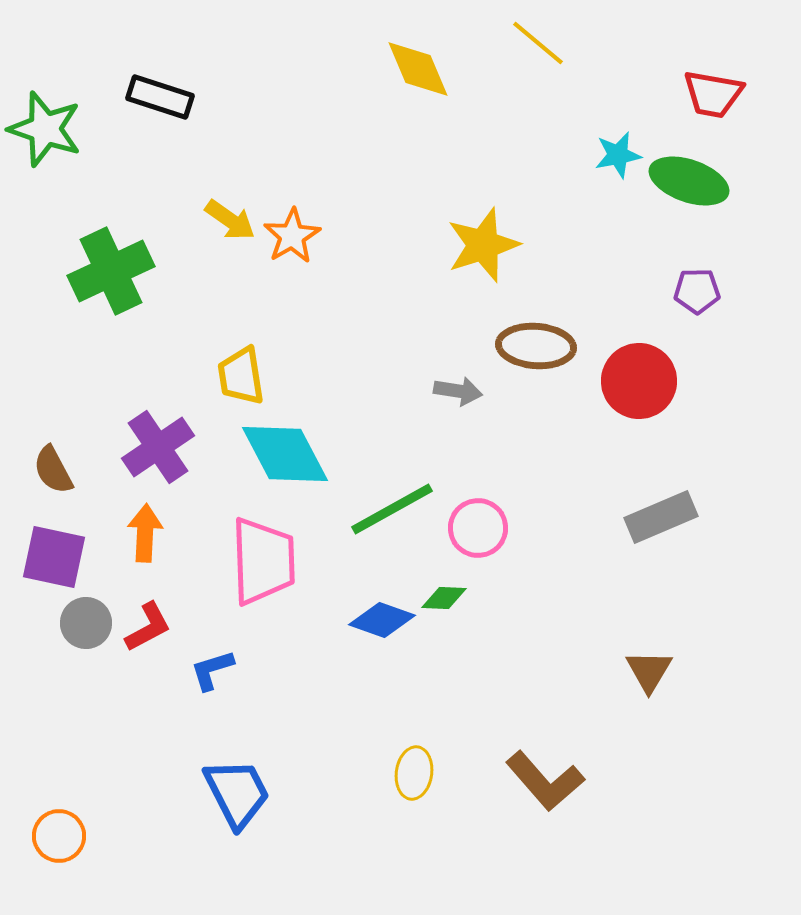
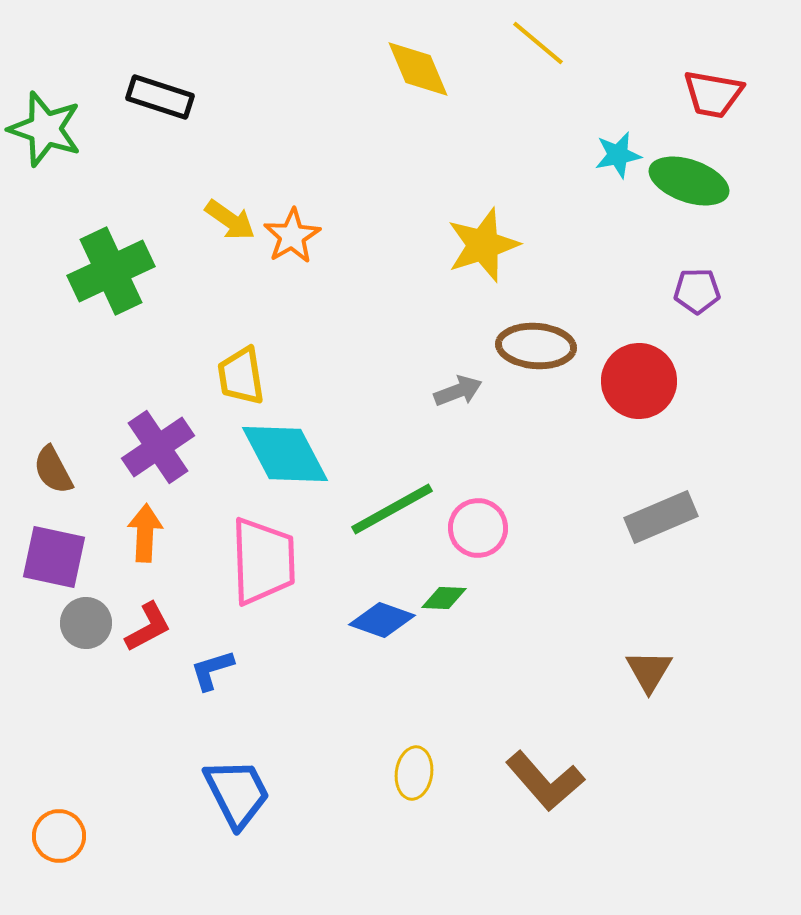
gray arrow: rotated 30 degrees counterclockwise
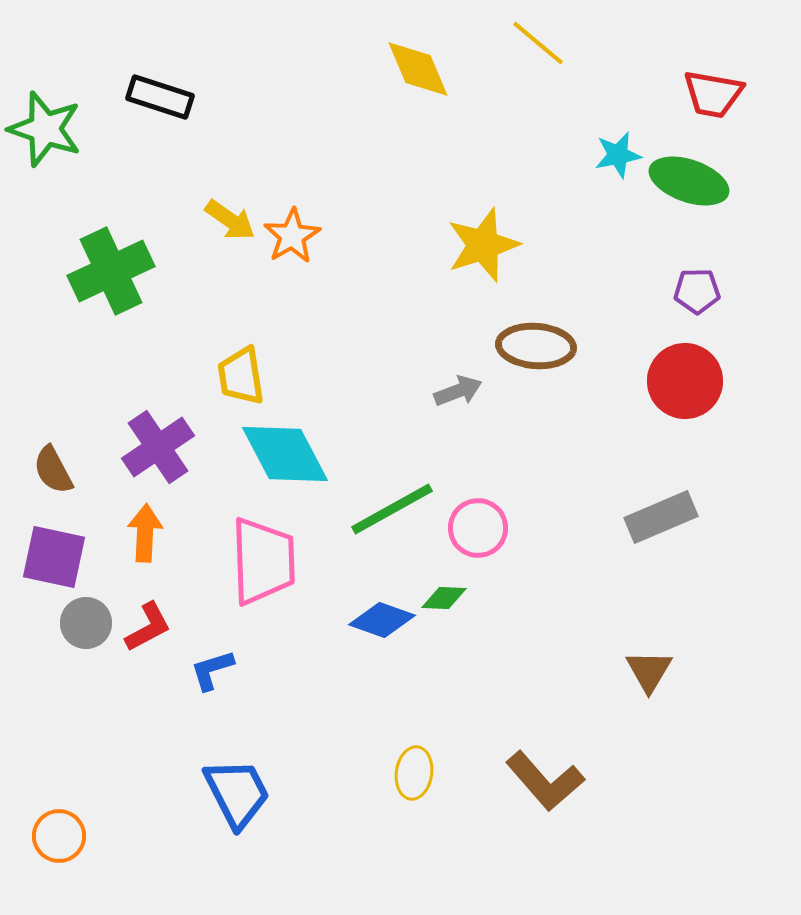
red circle: moved 46 px right
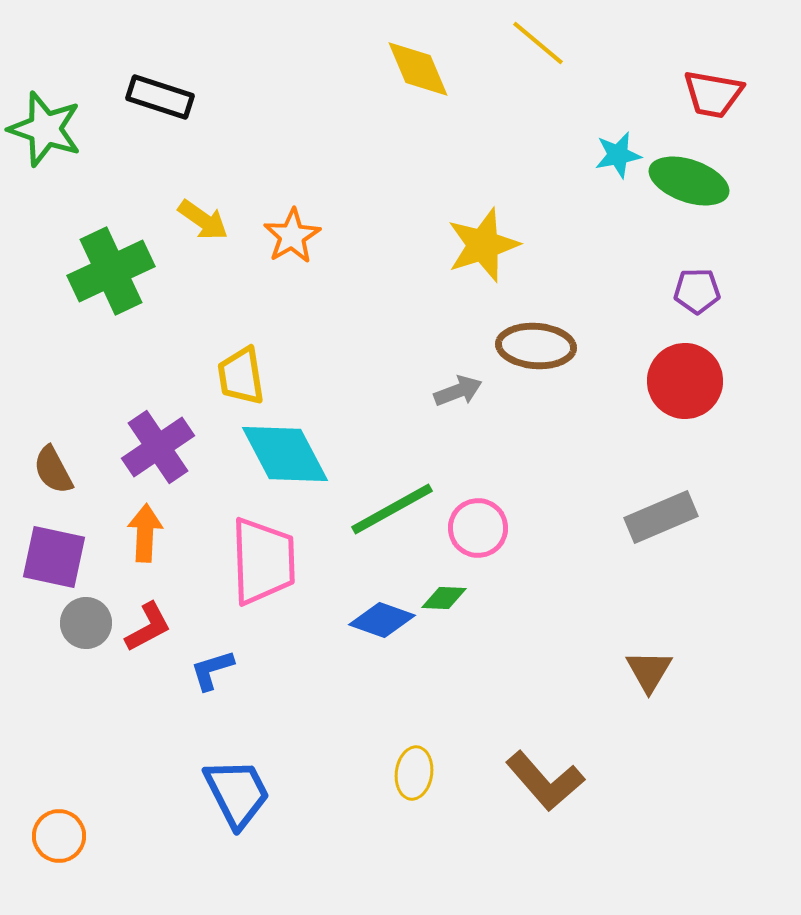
yellow arrow: moved 27 px left
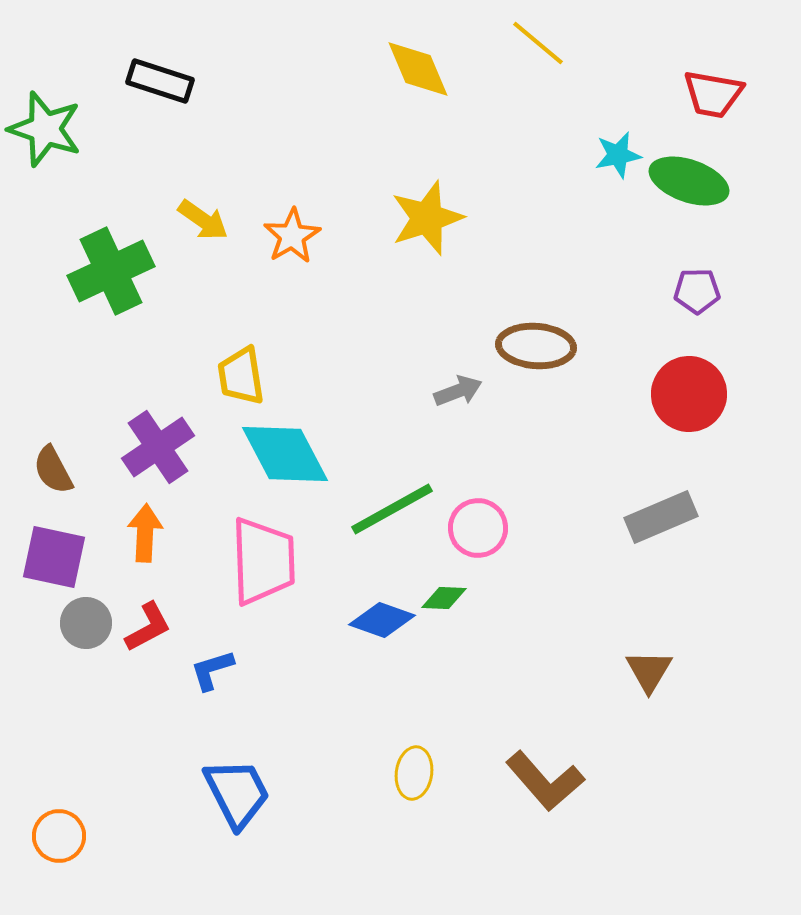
black rectangle: moved 16 px up
yellow star: moved 56 px left, 27 px up
red circle: moved 4 px right, 13 px down
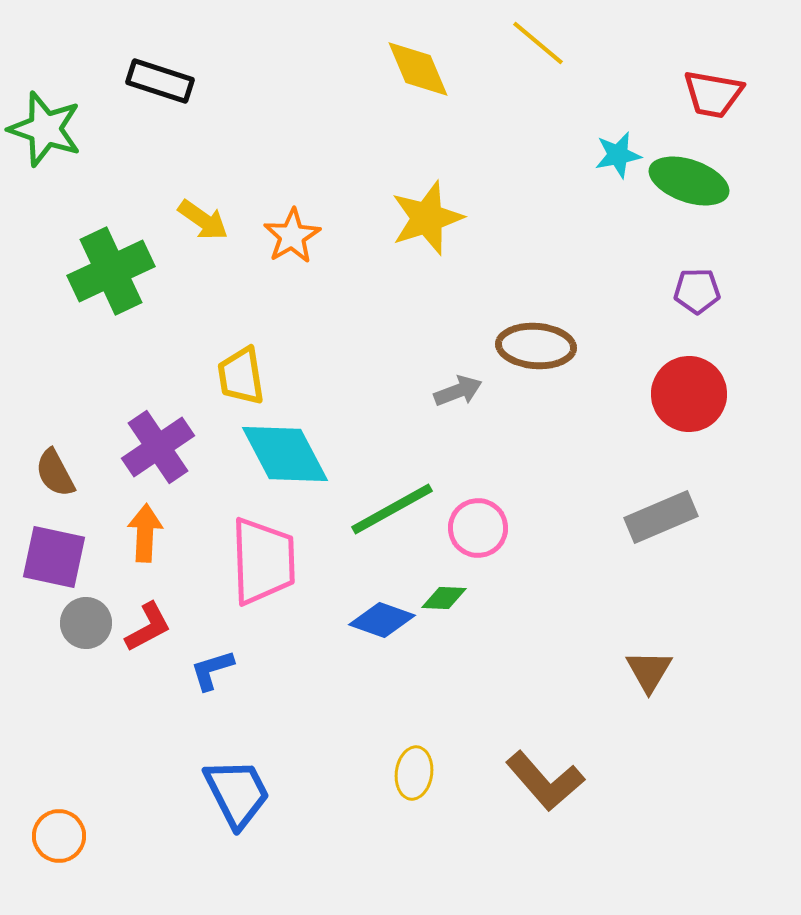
brown semicircle: moved 2 px right, 3 px down
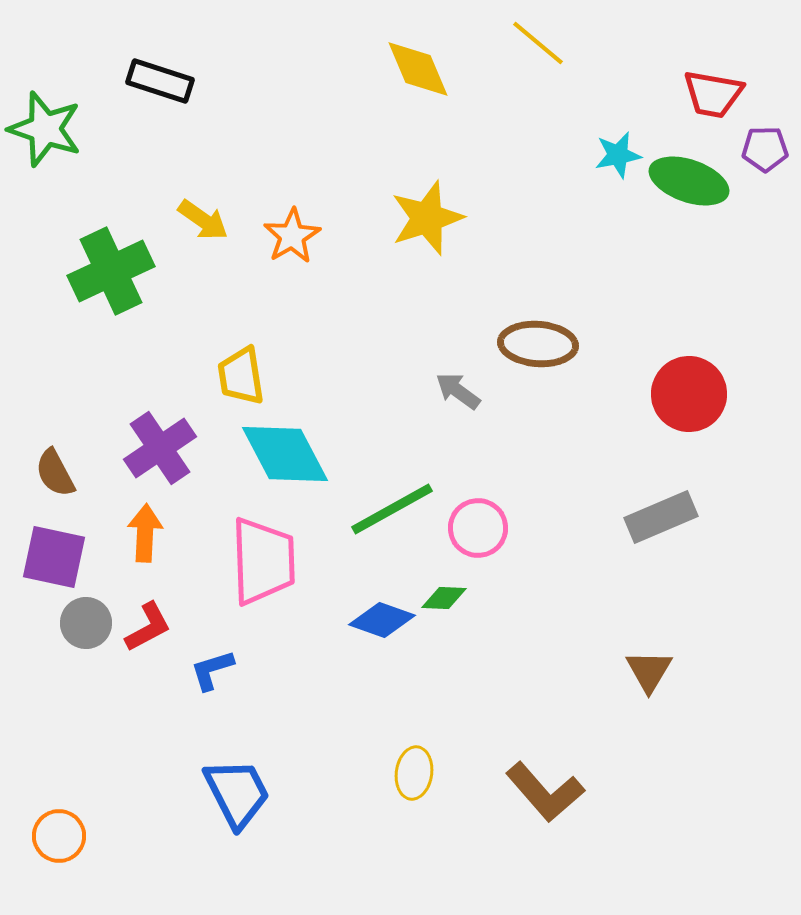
purple pentagon: moved 68 px right, 142 px up
brown ellipse: moved 2 px right, 2 px up
gray arrow: rotated 123 degrees counterclockwise
purple cross: moved 2 px right, 1 px down
brown L-shape: moved 11 px down
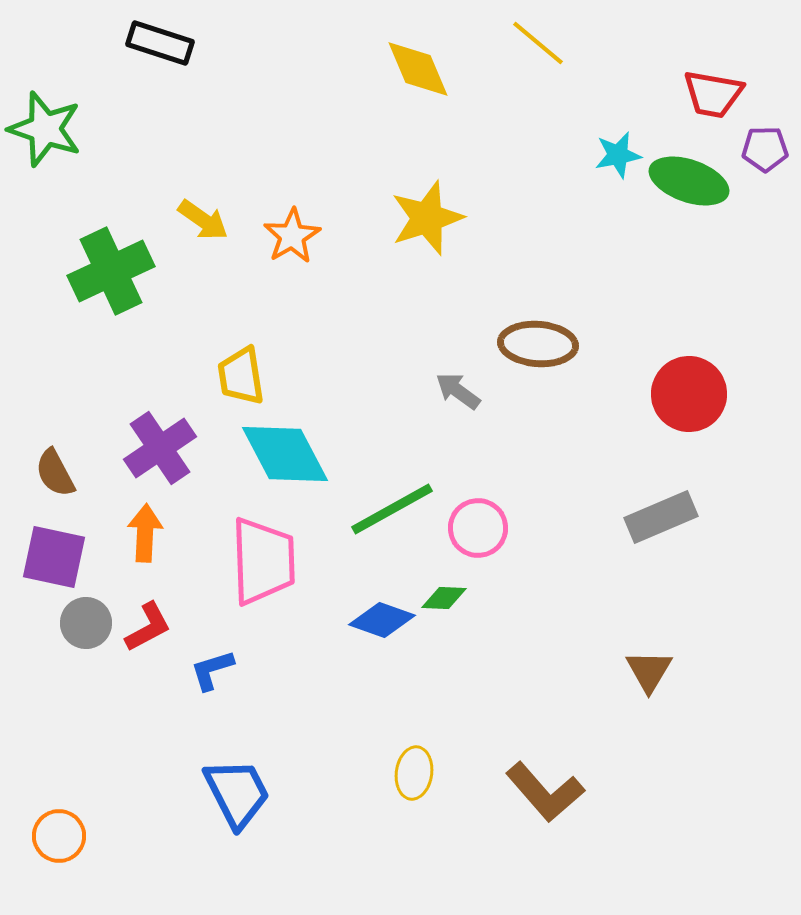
black rectangle: moved 38 px up
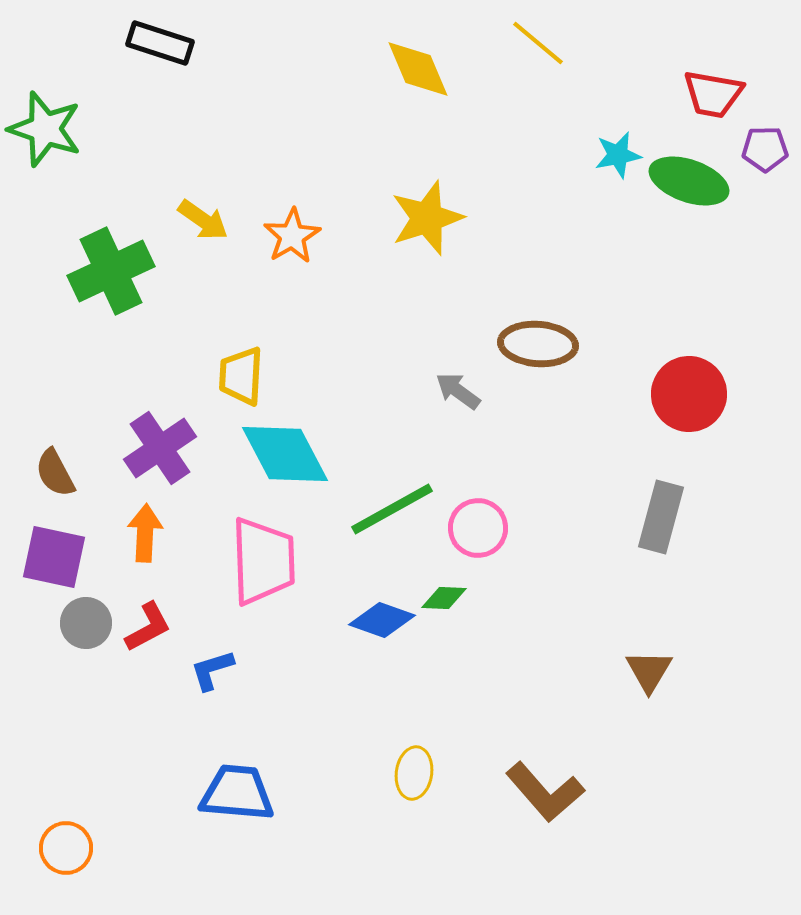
yellow trapezoid: rotated 12 degrees clockwise
gray rectangle: rotated 52 degrees counterclockwise
blue trapezoid: rotated 58 degrees counterclockwise
orange circle: moved 7 px right, 12 px down
